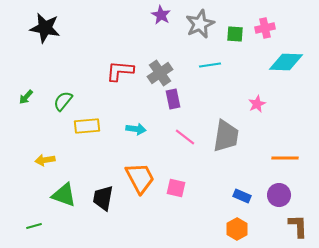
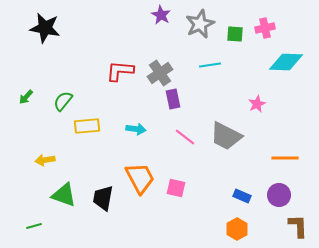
gray trapezoid: rotated 108 degrees clockwise
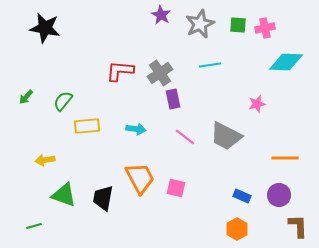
green square: moved 3 px right, 9 px up
pink star: rotated 12 degrees clockwise
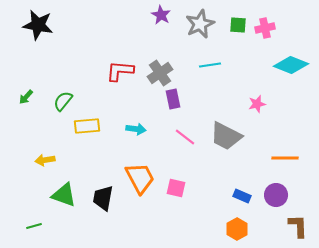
black star: moved 7 px left, 3 px up
cyan diamond: moved 5 px right, 3 px down; rotated 20 degrees clockwise
purple circle: moved 3 px left
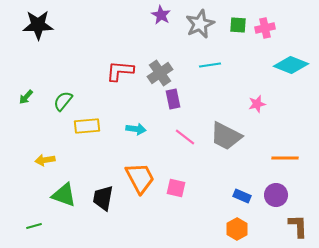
black star: rotated 12 degrees counterclockwise
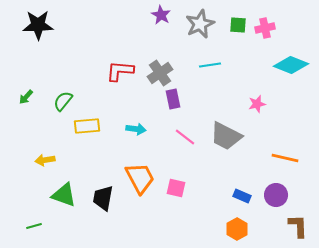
orange line: rotated 12 degrees clockwise
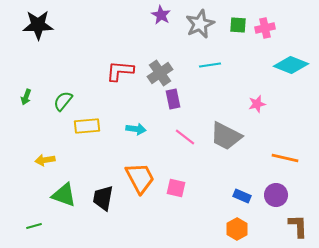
green arrow: rotated 21 degrees counterclockwise
